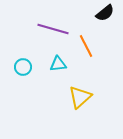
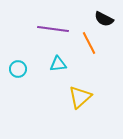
black semicircle: moved 1 px left, 6 px down; rotated 66 degrees clockwise
purple line: rotated 8 degrees counterclockwise
orange line: moved 3 px right, 3 px up
cyan circle: moved 5 px left, 2 px down
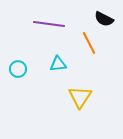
purple line: moved 4 px left, 5 px up
yellow triangle: rotated 15 degrees counterclockwise
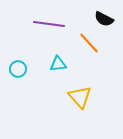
orange line: rotated 15 degrees counterclockwise
yellow triangle: rotated 15 degrees counterclockwise
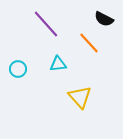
purple line: moved 3 px left; rotated 40 degrees clockwise
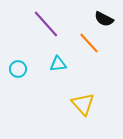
yellow triangle: moved 3 px right, 7 px down
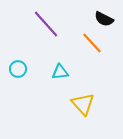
orange line: moved 3 px right
cyan triangle: moved 2 px right, 8 px down
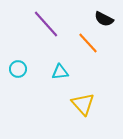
orange line: moved 4 px left
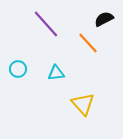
black semicircle: rotated 126 degrees clockwise
cyan triangle: moved 4 px left, 1 px down
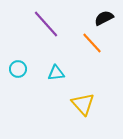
black semicircle: moved 1 px up
orange line: moved 4 px right
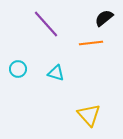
black semicircle: rotated 12 degrees counterclockwise
orange line: moved 1 px left; rotated 55 degrees counterclockwise
cyan triangle: rotated 24 degrees clockwise
yellow triangle: moved 6 px right, 11 px down
